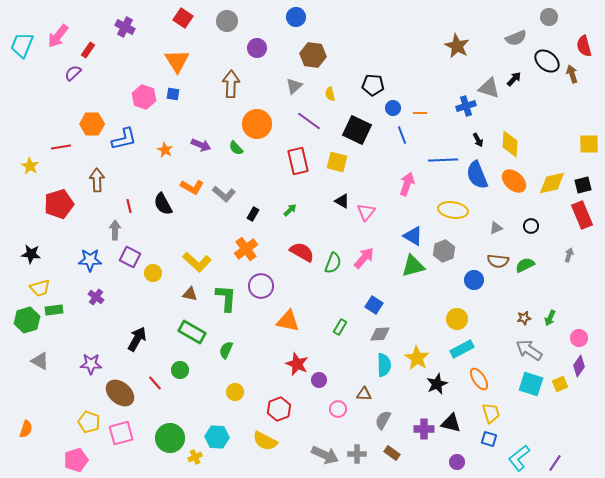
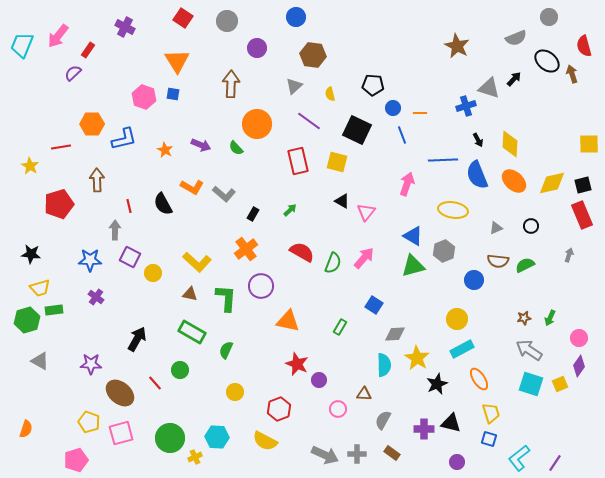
gray diamond at (380, 334): moved 15 px right
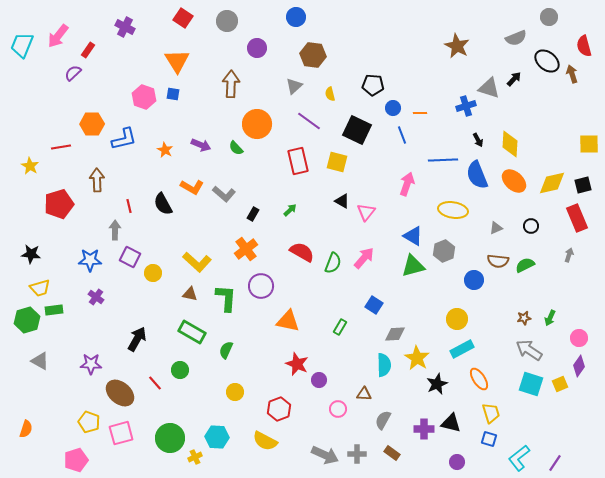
red rectangle at (582, 215): moved 5 px left, 3 px down
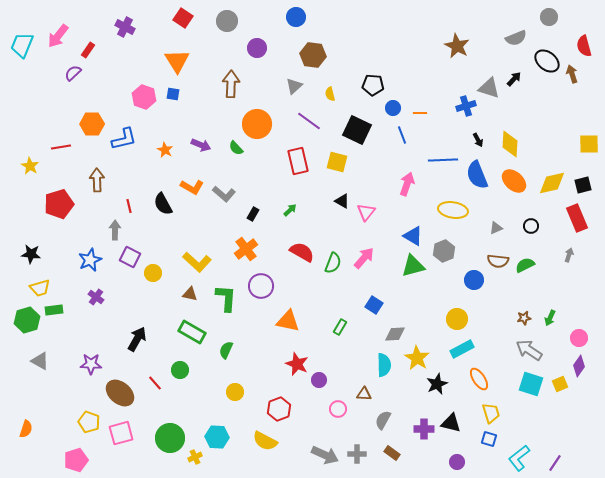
blue star at (90, 260): rotated 25 degrees counterclockwise
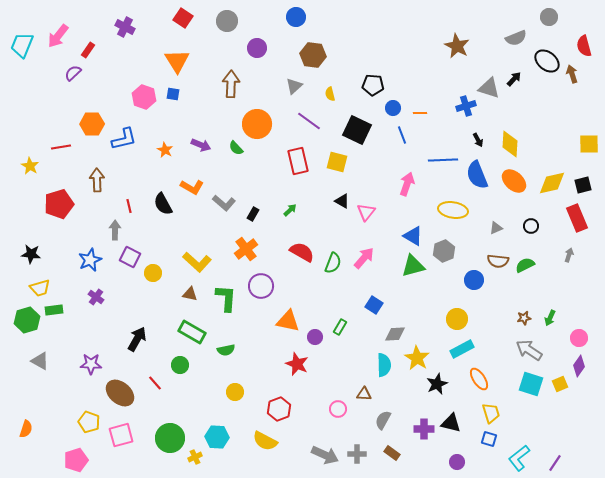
gray L-shape at (224, 194): moved 9 px down
green semicircle at (226, 350): rotated 126 degrees counterclockwise
green circle at (180, 370): moved 5 px up
purple circle at (319, 380): moved 4 px left, 43 px up
pink square at (121, 433): moved 2 px down
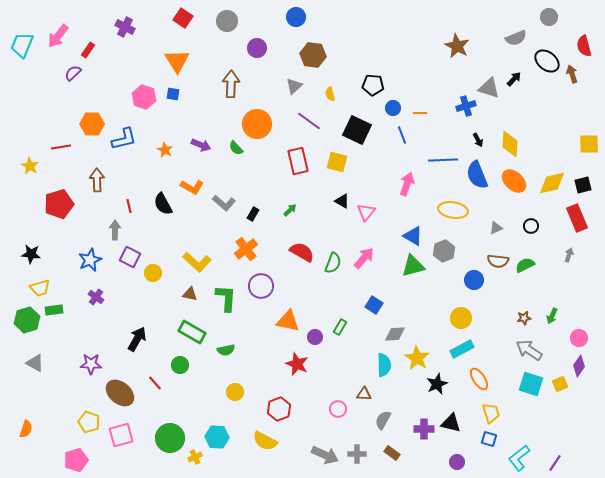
green arrow at (550, 318): moved 2 px right, 2 px up
yellow circle at (457, 319): moved 4 px right, 1 px up
gray triangle at (40, 361): moved 5 px left, 2 px down
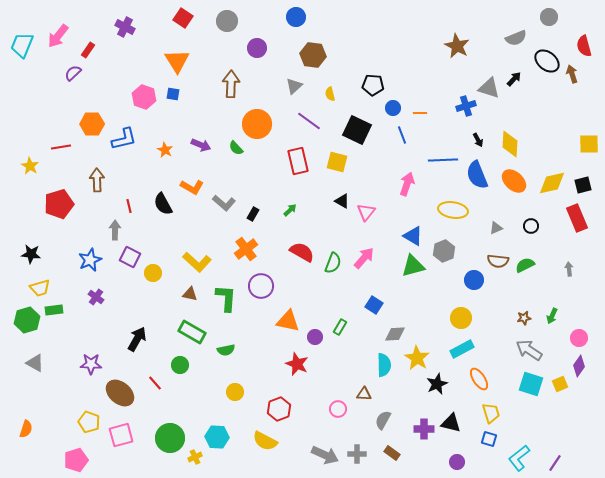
gray arrow at (569, 255): moved 14 px down; rotated 24 degrees counterclockwise
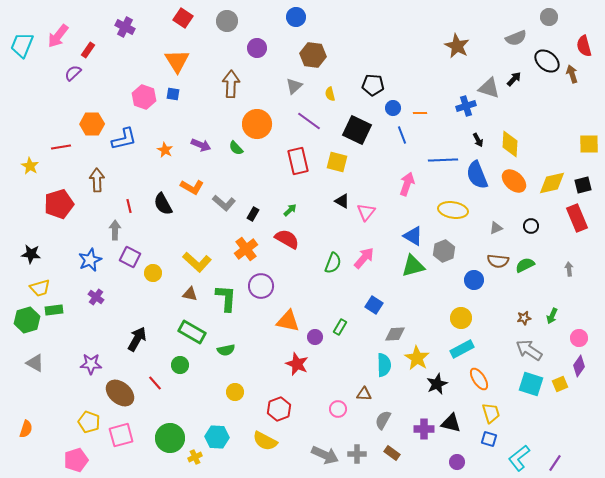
red semicircle at (302, 252): moved 15 px left, 13 px up
